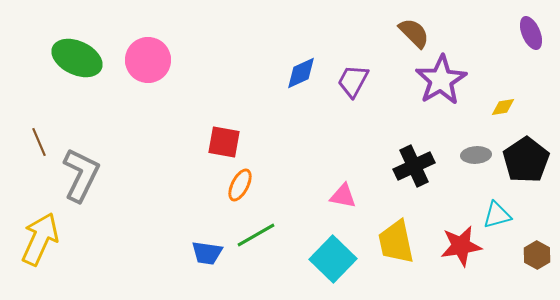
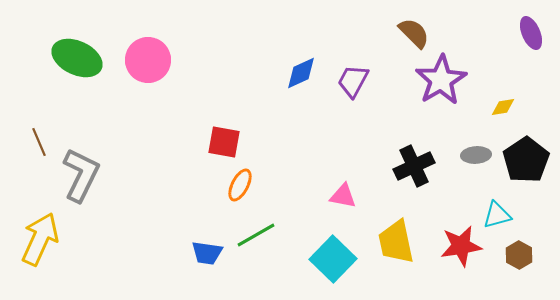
brown hexagon: moved 18 px left
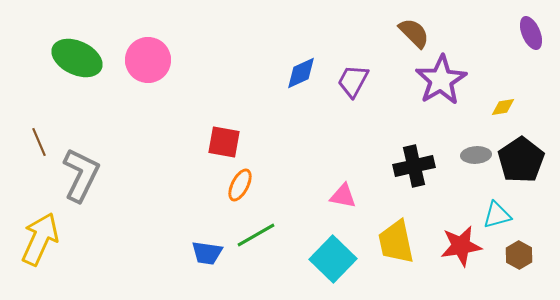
black pentagon: moved 5 px left
black cross: rotated 12 degrees clockwise
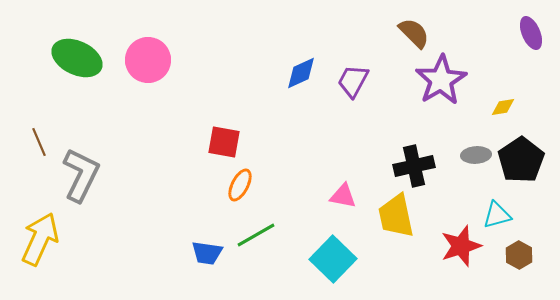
yellow trapezoid: moved 26 px up
red star: rotated 9 degrees counterclockwise
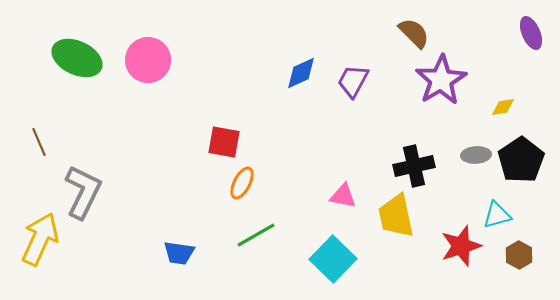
gray L-shape: moved 2 px right, 17 px down
orange ellipse: moved 2 px right, 2 px up
blue trapezoid: moved 28 px left
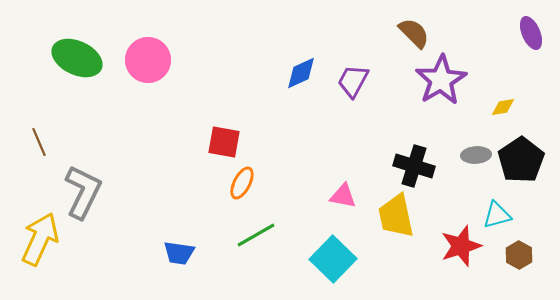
black cross: rotated 30 degrees clockwise
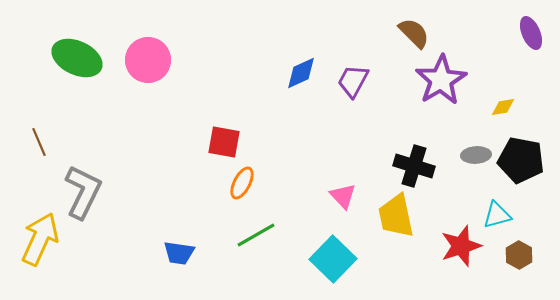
black pentagon: rotated 27 degrees counterclockwise
pink triangle: rotated 36 degrees clockwise
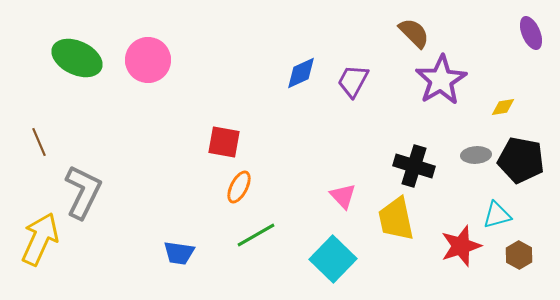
orange ellipse: moved 3 px left, 4 px down
yellow trapezoid: moved 3 px down
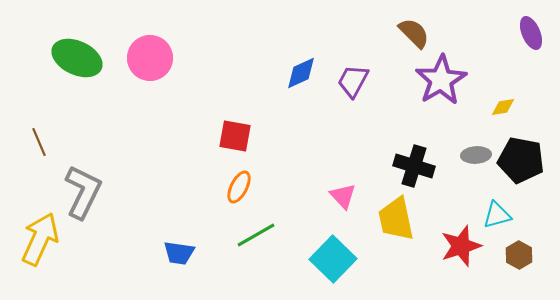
pink circle: moved 2 px right, 2 px up
red square: moved 11 px right, 6 px up
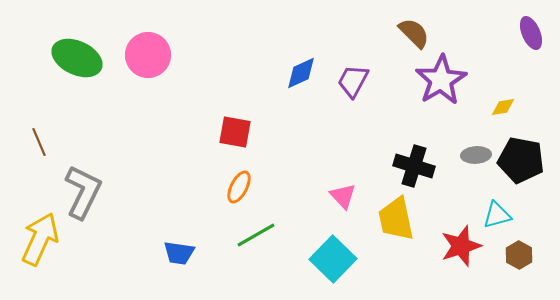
pink circle: moved 2 px left, 3 px up
red square: moved 4 px up
